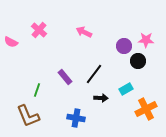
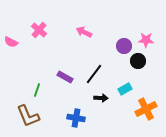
purple rectangle: rotated 21 degrees counterclockwise
cyan rectangle: moved 1 px left
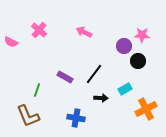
pink star: moved 4 px left, 5 px up
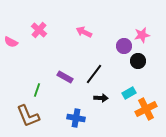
pink star: rotated 14 degrees counterclockwise
cyan rectangle: moved 4 px right, 4 px down
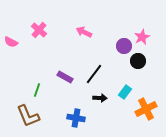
pink star: moved 2 px down; rotated 14 degrees counterclockwise
cyan rectangle: moved 4 px left, 1 px up; rotated 24 degrees counterclockwise
black arrow: moved 1 px left
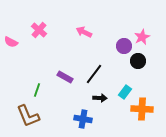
orange cross: moved 4 px left; rotated 30 degrees clockwise
blue cross: moved 7 px right, 1 px down
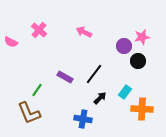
pink star: rotated 14 degrees clockwise
green line: rotated 16 degrees clockwise
black arrow: rotated 48 degrees counterclockwise
brown L-shape: moved 1 px right, 3 px up
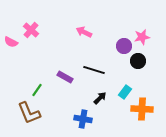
pink cross: moved 8 px left
black line: moved 4 px up; rotated 70 degrees clockwise
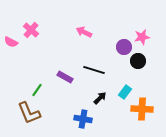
purple circle: moved 1 px down
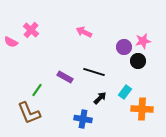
pink star: moved 1 px right, 4 px down
black line: moved 2 px down
